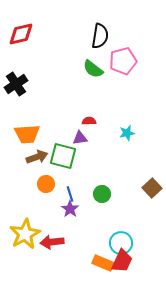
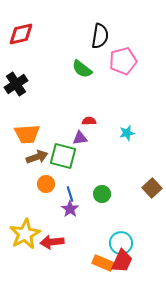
green semicircle: moved 11 px left
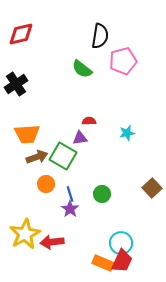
green square: rotated 16 degrees clockwise
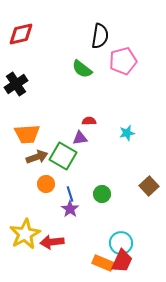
brown square: moved 3 px left, 2 px up
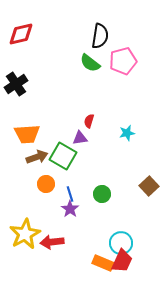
green semicircle: moved 8 px right, 6 px up
red semicircle: rotated 72 degrees counterclockwise
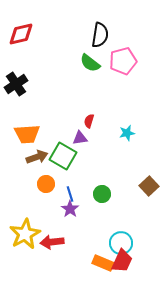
black semicircle: moved 1 px up
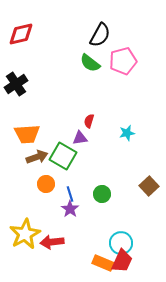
black semicircle: rotated 20 degrees clockwise
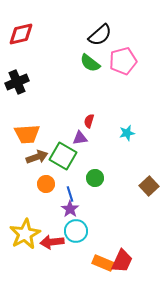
black semicircle: rotated 20 degrees clockwise
black cross: moved 1 px right, 2 px up; rotated 10 degrees clockwise
green circle: moved 7 px left, 16 px up
cyan circle: moved 45 px left, 12 px up
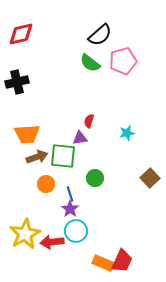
black cross: rotated 10 degrees clockwise
green square: rotated 24 degrees counterclockwise
brown square: moved 1 px right, 8 px up
